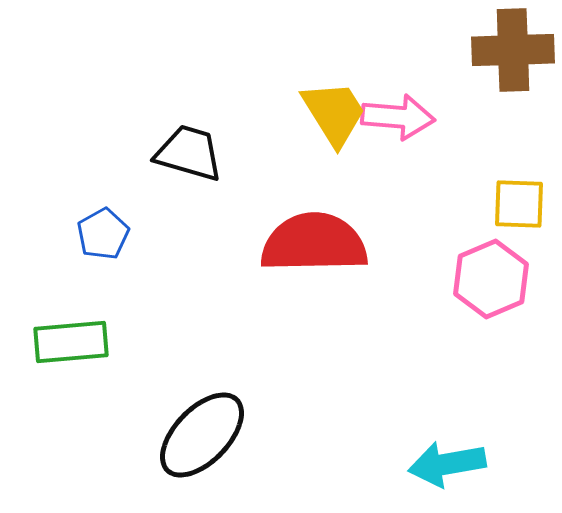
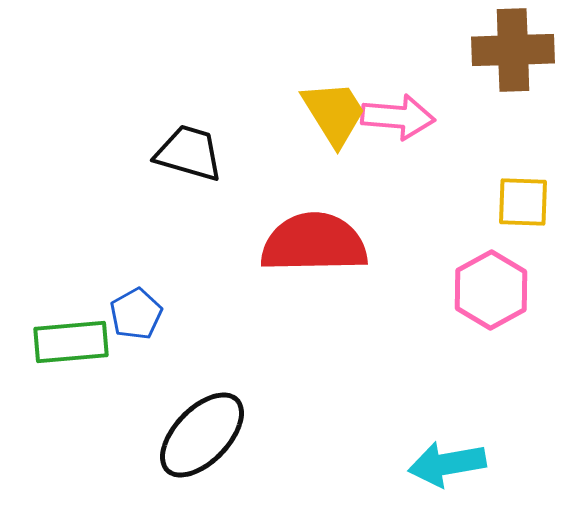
yellow square: moved 4 px right, 2 px up
blue pentagon: moved 33 px right, 80 px down
pink hexagon: moved 11 px down; rotated 6 degrees counterclockwise
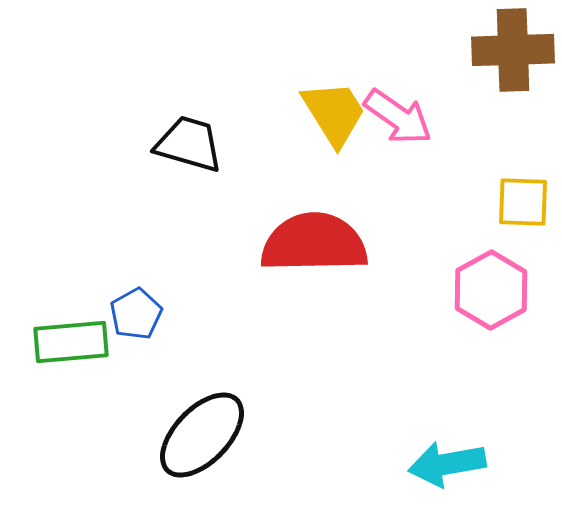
pink arrow: rotated 30 degrees clockwise
black trapezoid: moved 9 px up
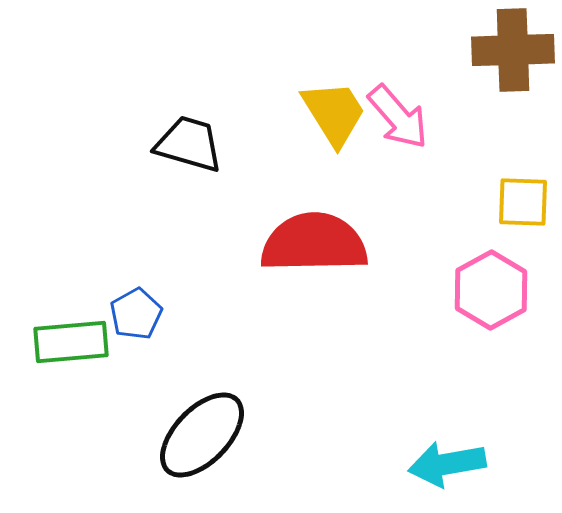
pink arrow: rotated 14 degrees clockwise
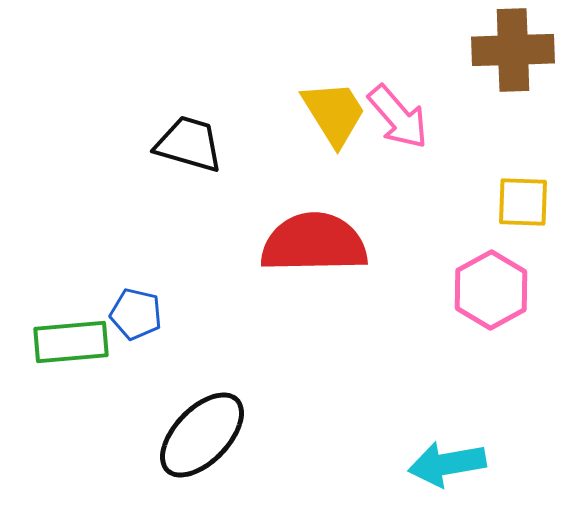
blue pentagon: rotated 30 degrees counterclockwise
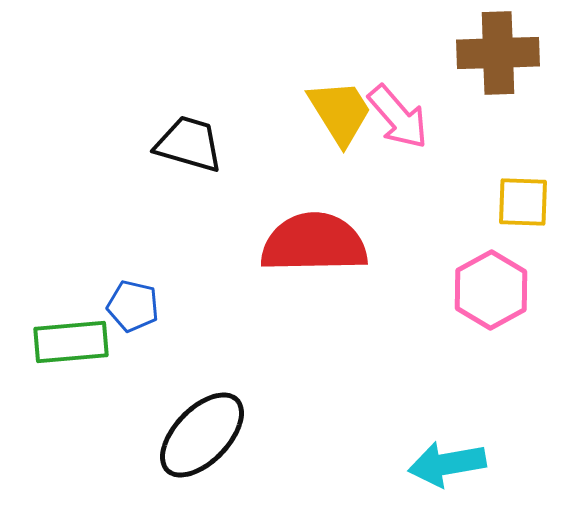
brown cross: moved 15 px left, 3 px down
yellow trapezoid: moved 6 px right, 1 px up
blue pentagon: moved 3 px left, 8 px up
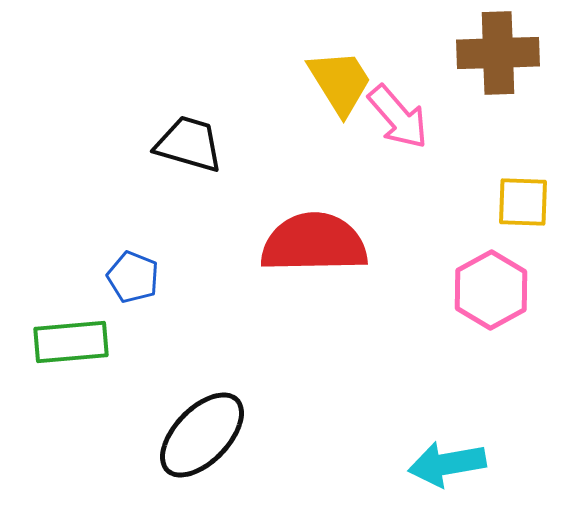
yellow trapezoid: moved 30 px up
blue pentagon: moved 29 px up; rotated 9 degrees clockwise
